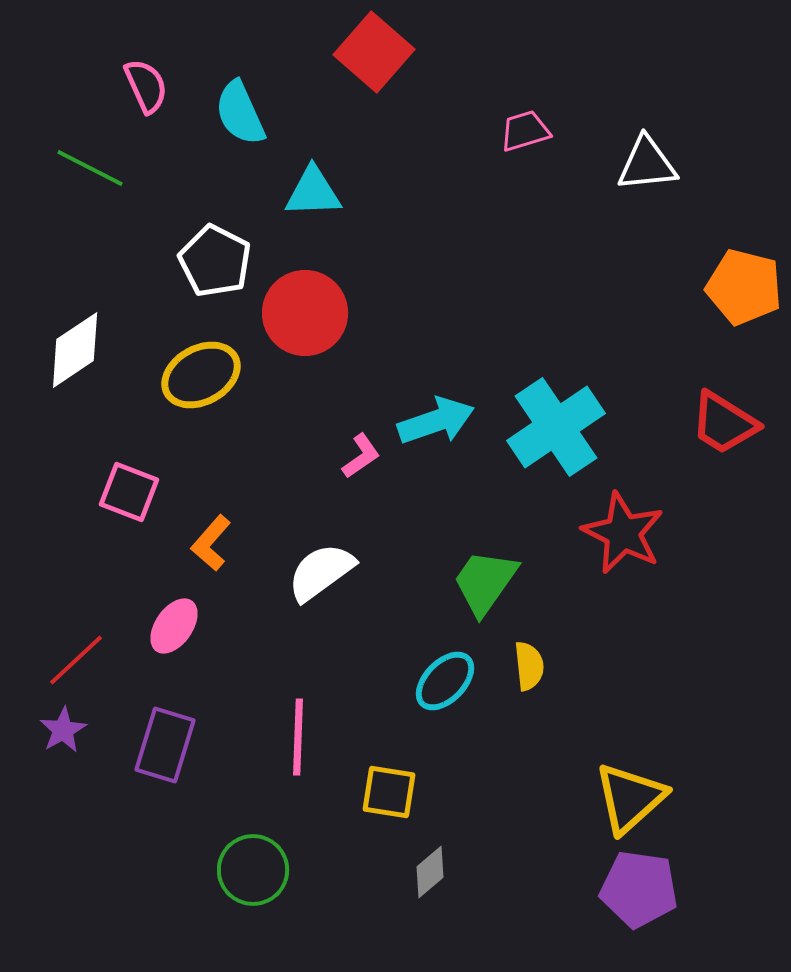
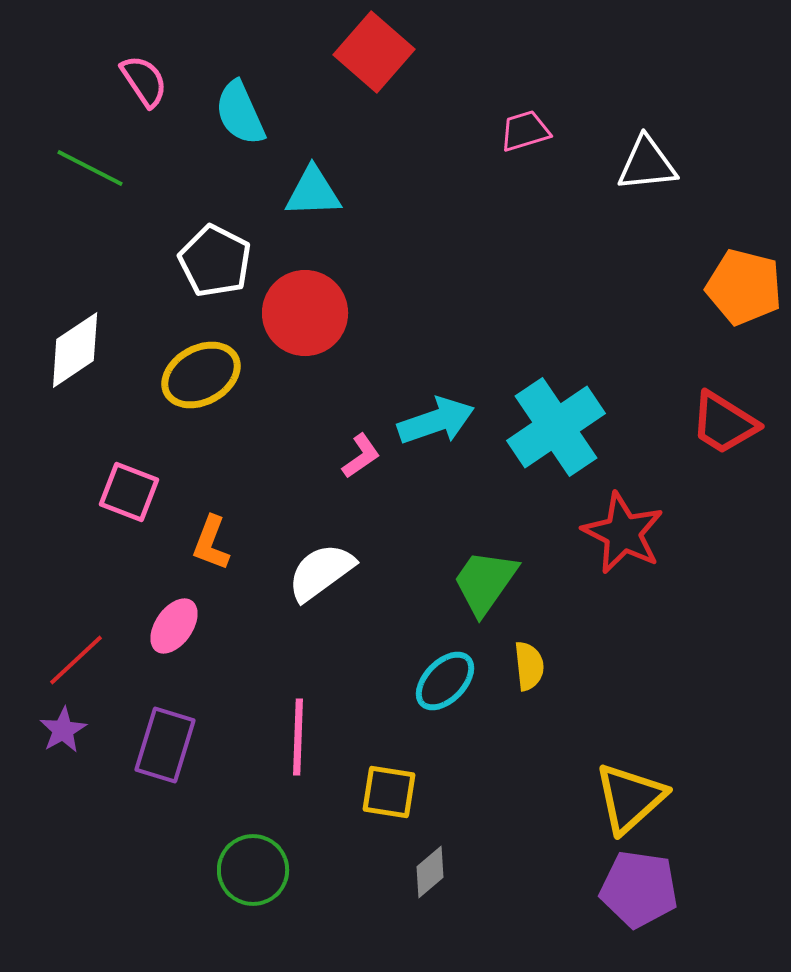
pink semicircle: moved 2 px left, 5 px up; rotated 10 degrees counterclockwise
orange L-shape: rotated 20 degrees counterclockwise
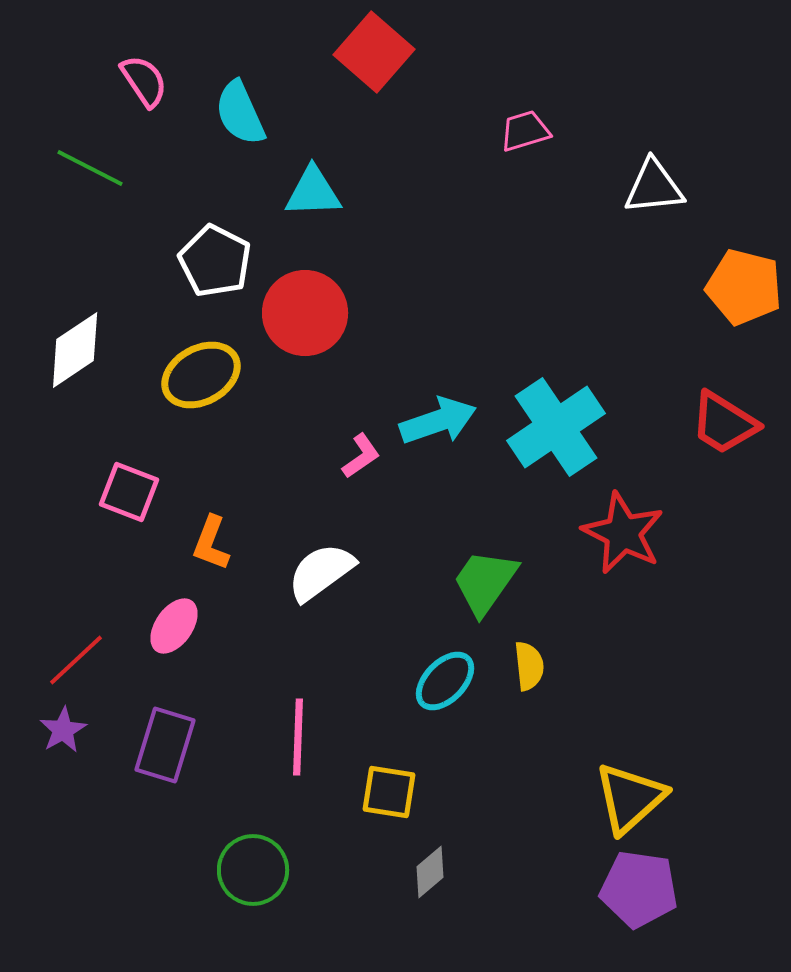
white triangle: moved 7 px right, 23 px down
cyan arrow: moved 2 px right
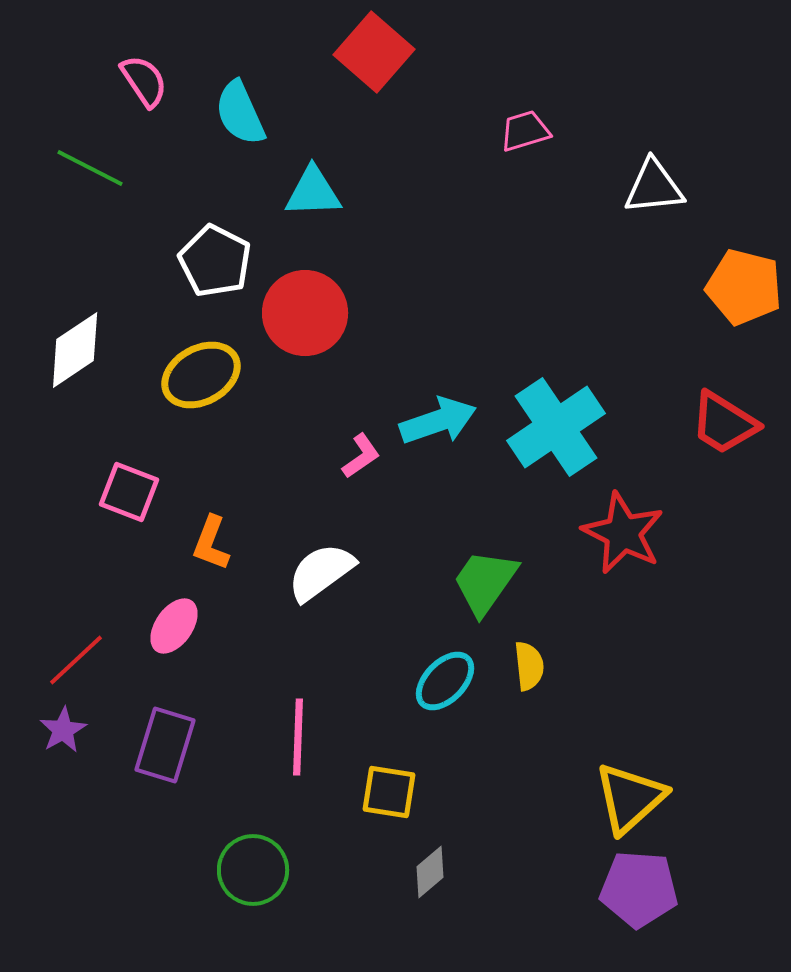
purple pentagon: rotated 4 degrees counterclockwise
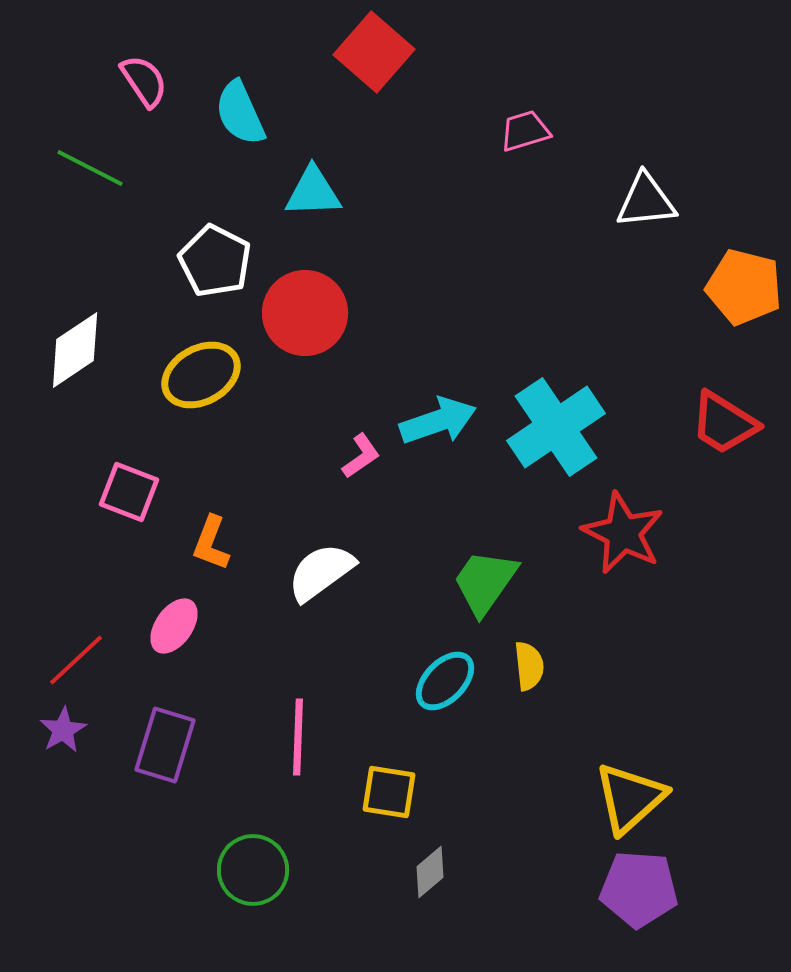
white triangle: moved 8 px left, 14 px down
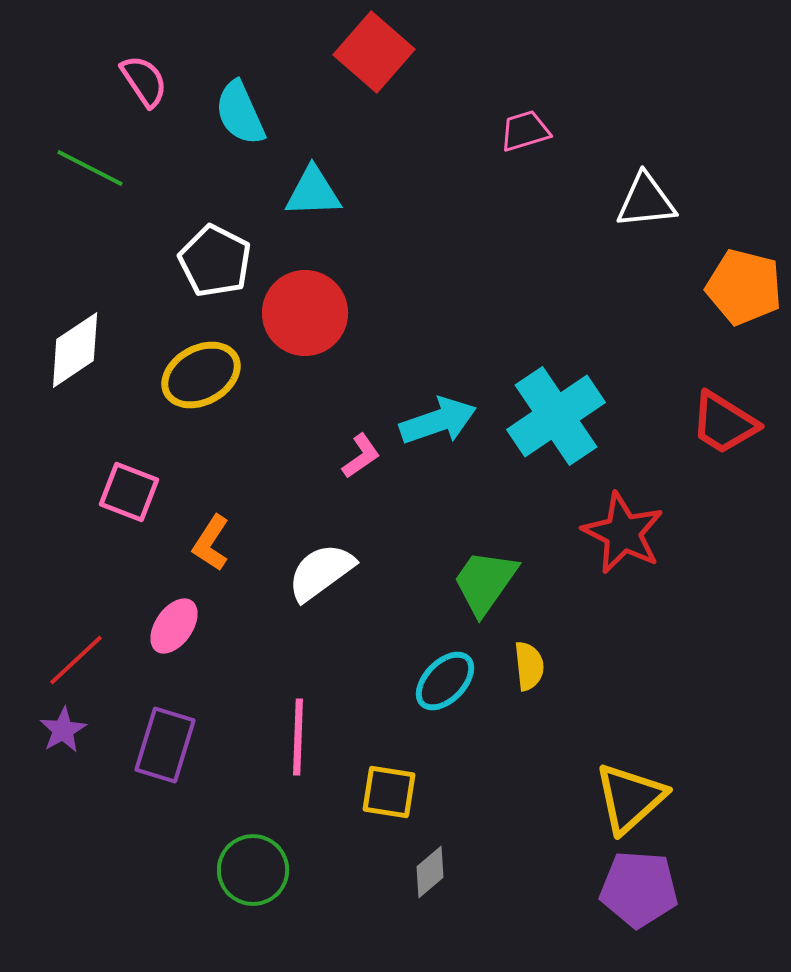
cyan cross: moved 11 px up
orange L-shape: rotated 12 degrees clockwise
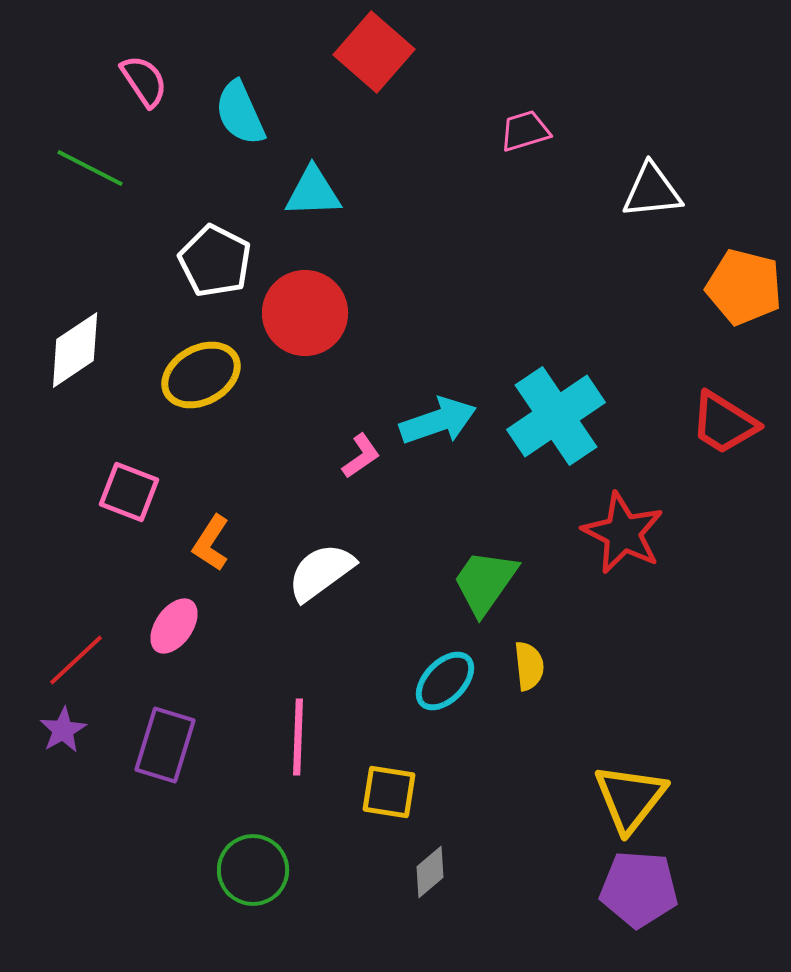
white triangle: moved 6 px right, 10 px up
yellow triangle: rotated 10 degrees counterclockwise
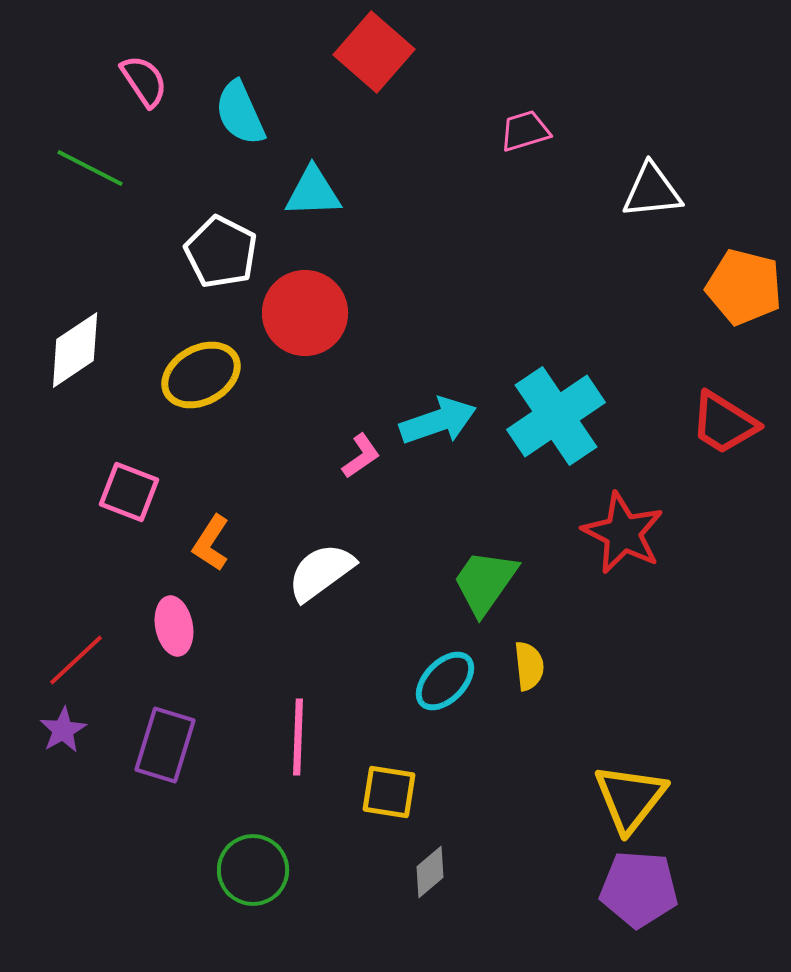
white pentagon: moved 6 px right, 9 px up
pink ellipse: rotated 46 degrees counterclockwise
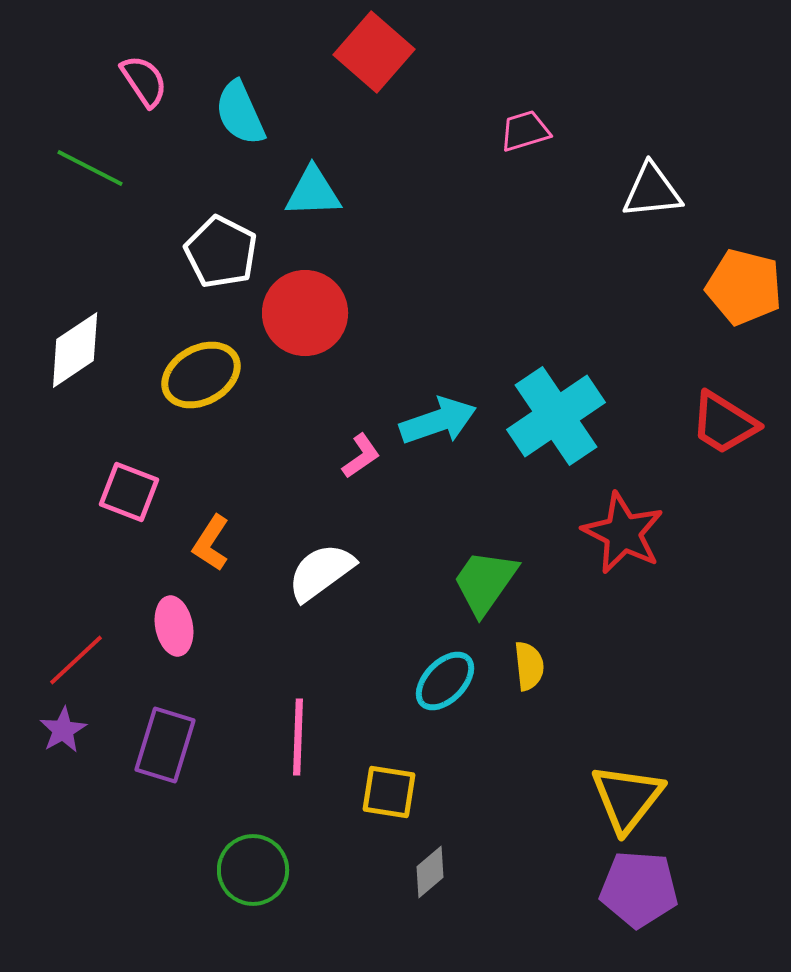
yellow triangle: moved 3 px left
